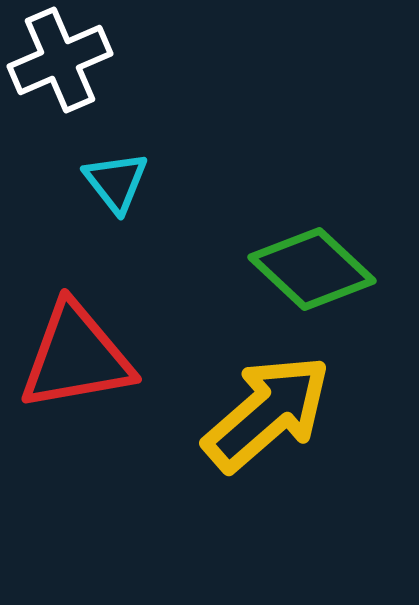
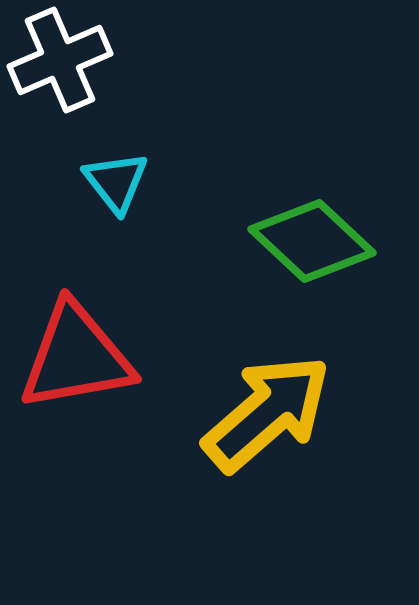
green diamond: moved 28 px up
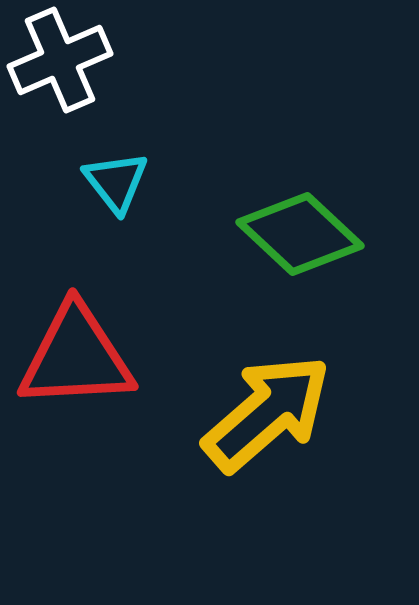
green diamond: moved 12 px left, 7 px up
red triangle: rotated 7 degrees clockwise
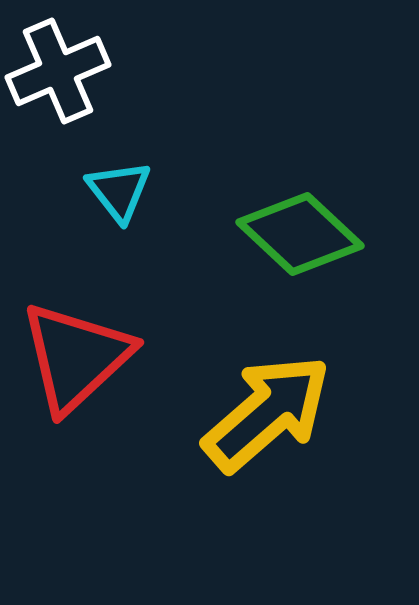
white cross: moved 2 px left, 11 px down
cyan triangle: moved 3 px right, 9 px down
red triangle: rotated 40 degrees counterclockwise
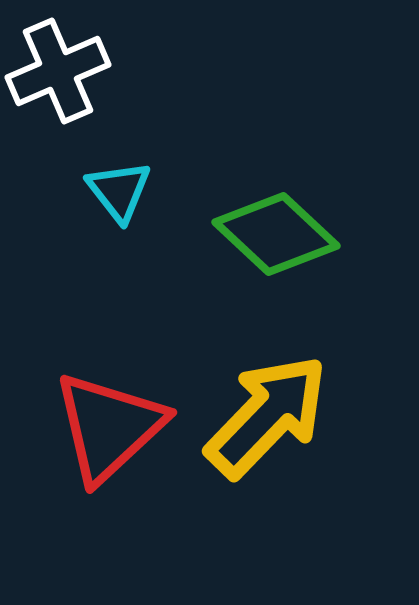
green diamond: moved 24 px left
red triangle: moved 33 px right, 70 px down
yellow arrow: moved 3 px down; rotated 5 degrees counterclockwise
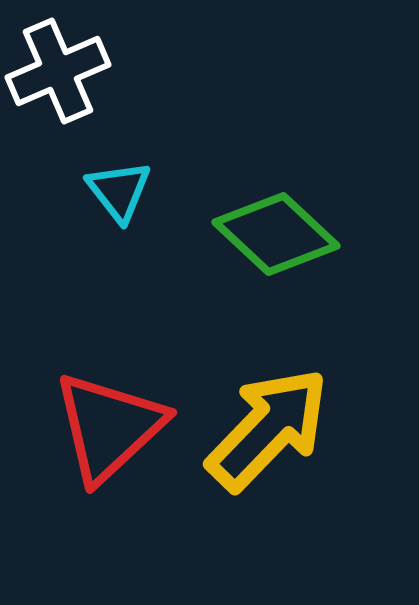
yellow arrow: moved 1 px right, 13 px down
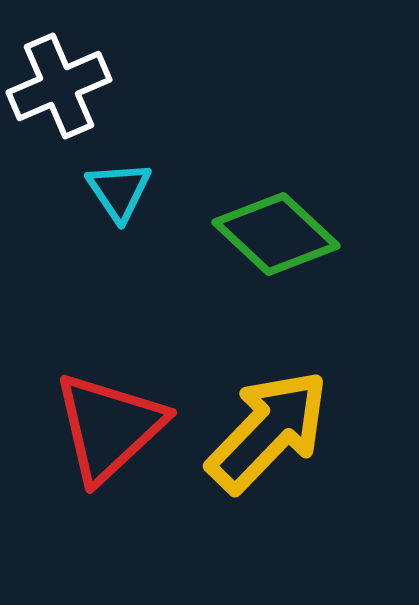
white cross: moved 1 px right, 15 px down
cyan triangle: rotated 4 degrees clockwise
yellow arrow: moved 2 px down
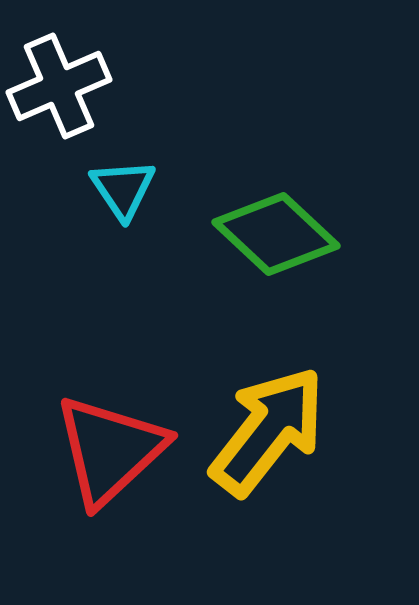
cyan triangle: moved 4 px right, 2 px up
red triangle: moved 1 px right, 23 px down
yellow arrow: rotated 6 degrees counterclockwise
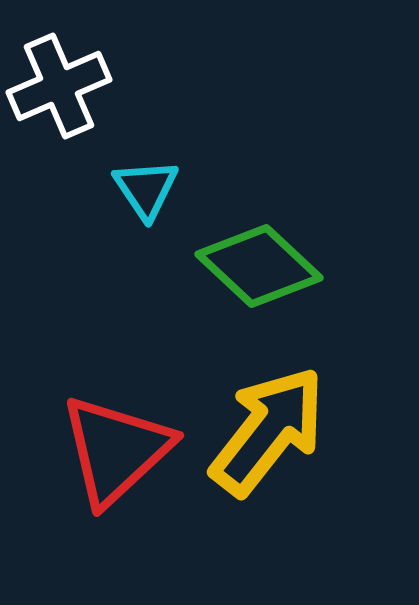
cyan triangle: moved 23 px right
green diamond: moved 17 px left, 32 px down
red triangle: moved 6 px right
